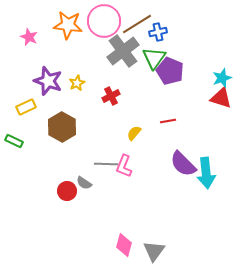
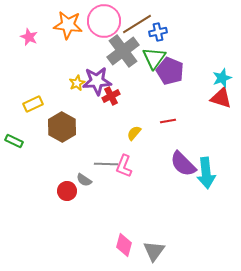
purple star: moved 49 px right; rotated 24 degrees counterclockwise
yellow rectangle: moved 7 px right, 3 px up
gray semicircle: moved 3 px up
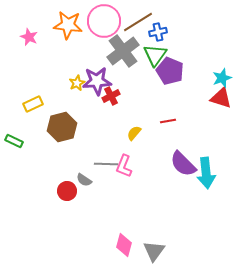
brown line: moved 1 px right, 2 px up
green triangle: moved 1 px right, 3 px up
brown hexagon: rotated 16 degrees clockwise
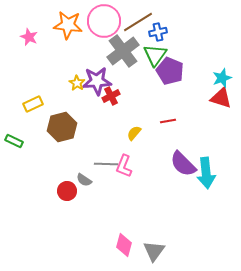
yellow star: rotated 14 degrees counterclockwise
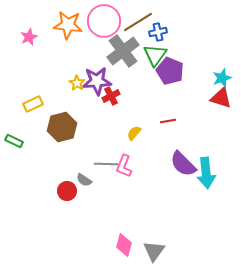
pink star: rotated 24 degrees clockwise
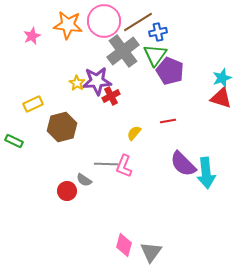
pink star: moved 3 px right, 1 px up
gray triangle: moved 3 px left, 1 px down
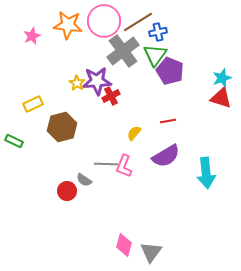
purple semicircle: moved 17 px left, 8 px up; rotated 76 degrees counterclockwise
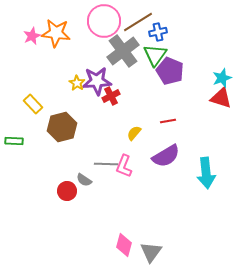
orange star: moved 12 px left, 8 px down
yellow rectangle: rotated 72 degrees clockwise
green rectangle: rotated 24 degrees counterclockwise
